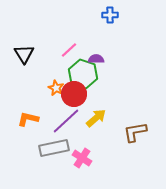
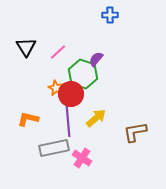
pink line: moved 11 px left, 2 px down
black triangle: moved 2 px right, 7 px up
purple semicircle: rotated 49 degrees counterclockwise
red circle: moved 3 px left
purple line: moved 2 px right; rotated 52 degrees counterclockwise
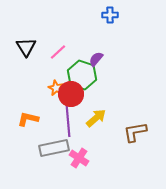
green hexagon: moved 1 px left, 1 px down
pink cross: moved 3 px left
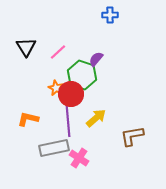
brown L-shape: moved 3 px left, 4 px down
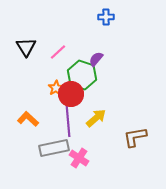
blue cross: moved 4 px left, 2 px down
orange star: rotated 14 degrees clockwise
orange L-shape: rotated 30 degrees clockwise
brown L-shape: moved 3 px right, 1 px down
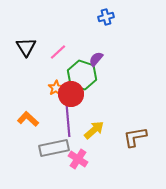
blue cross: rotated 14 degrees counterclockwise
yellow arrow: moved 2 px left, 12 px down
pink cross: moved 1 px left, 1 px down
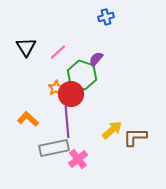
purple line: moved 1 px left, 1 px down
yellow arrow: moved 18 px right
brown L-shape: rotated 10 degrees clockwise
pink cross: rotated 18 degrees clockwise
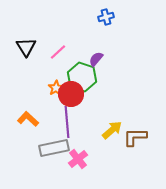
green hexagon: moved 2 px down
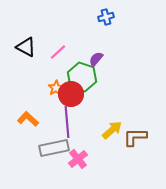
black triangle: rotated 30 degrees counterclockwise
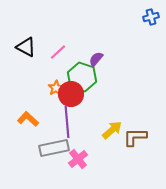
blue cross: moved 45 px right
